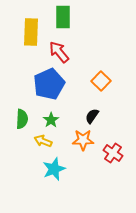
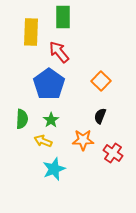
blue pentagon: rotated 12 degrees counterclockwise
black semicircle: moved 8 px right; rotated 14 degrees counterclockwise
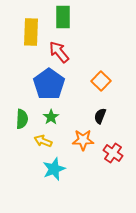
green star: moved 3 px up
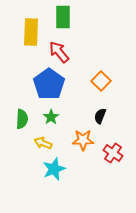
yellow arrow: moved 2 px down
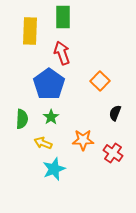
yellow rectangle: moved 1 px left, 1 px up
red arrow: moved 3 px right, 1 px down; rotated 20 degrees clockwise
orange square: moved 1 px left
black semicircle: moved 15 px right, 3 px up
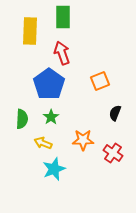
orange square: rotated 24 degrees clockwise
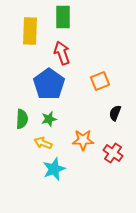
green star: moved 2 px left, 2 px down; rotated 21 degrees clockwise
